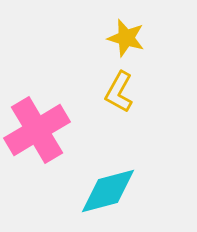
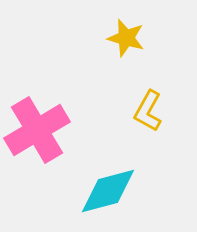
yellow L-shape: moved 29 px right, 19 px down
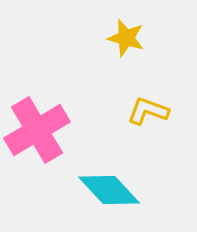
yellow L-shape: rotated 81 degrees clockwise
cyan diamond: moved 1 px right, 1 px up; rotated 62 degrees clockwise
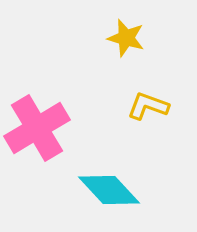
yellow L-shape: moved 5 px up
pink cross: moved 2 px up
